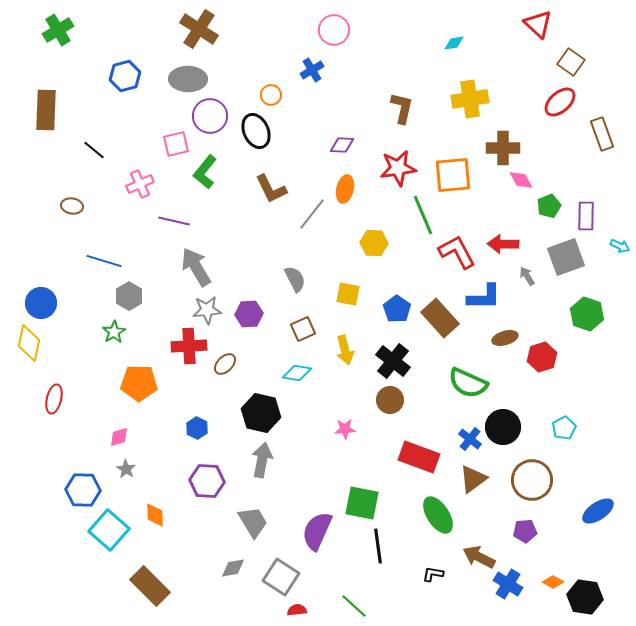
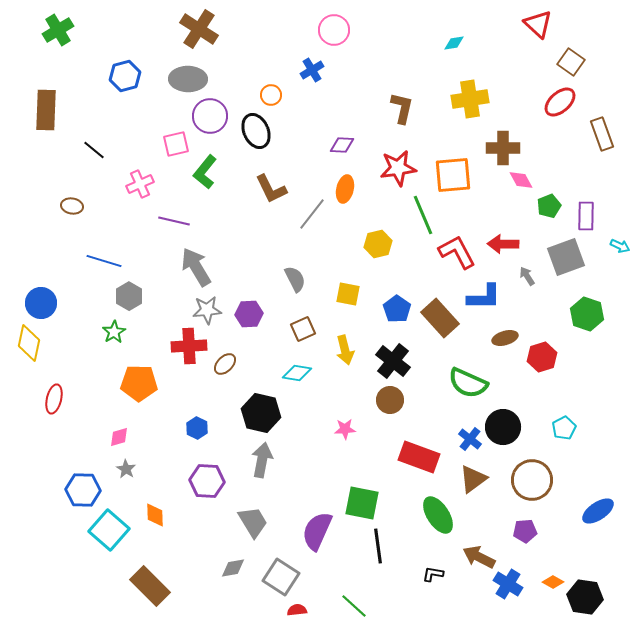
yellow hexagon at (374, 243): moved 4 px right, 1 px down; rotated 16 degrees counterclockwise
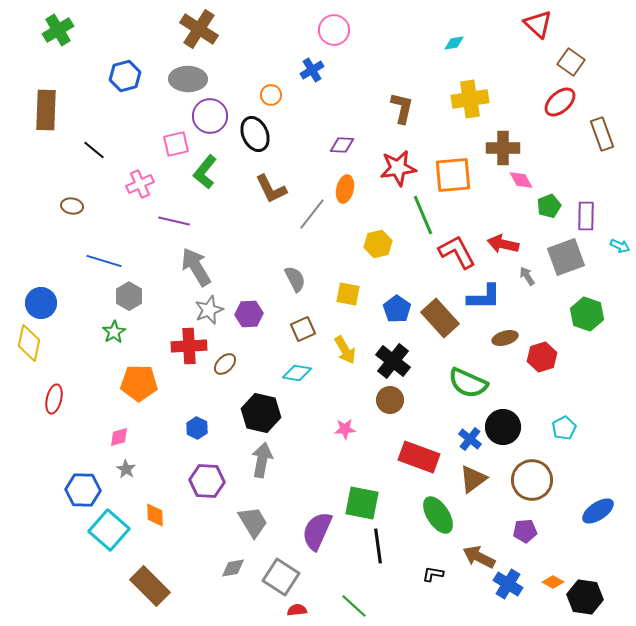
black ellipse at (256, 131): moved 1 px left, 3 px down
red arrow at (503, 244): rotated 12 degrees clockwise
gray star at (207, 310): moved 2 px right; rotated 16 degrees counterclockwise
yellow arrow at (345, 350): rotated 16 degrees counterclockwise
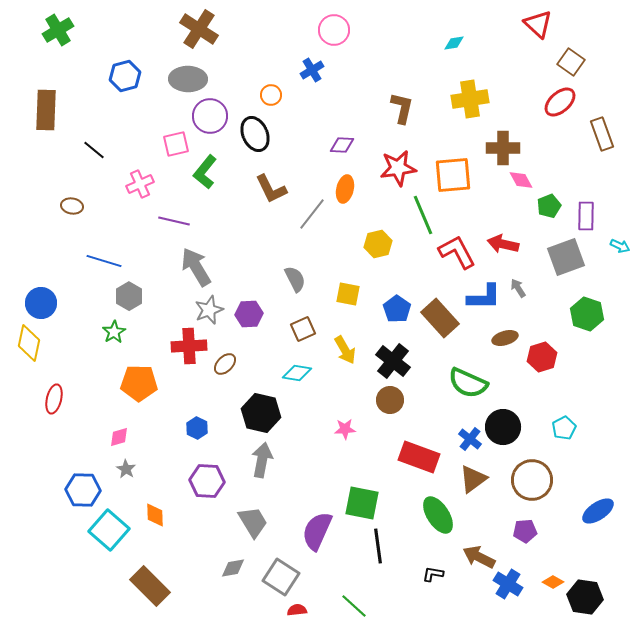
gray arrow at (527, 276): moved 9 px left, 12 px down
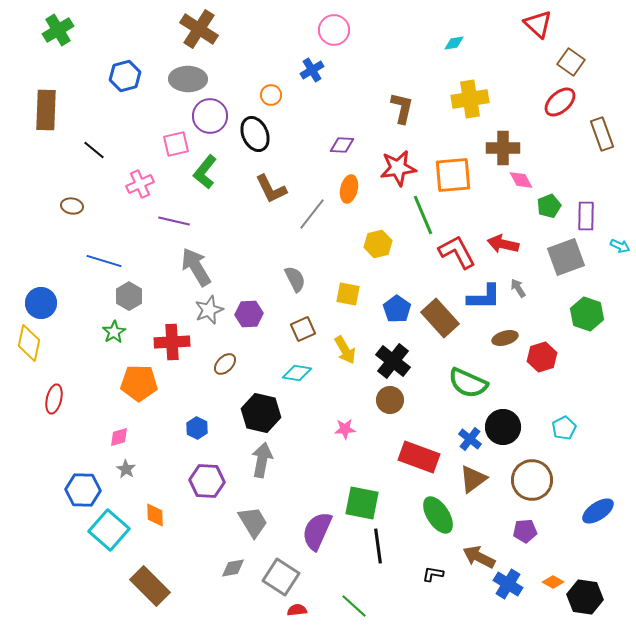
orange ellipse at (345, 189): moved 4 px right
red cross at (189, 346): moved 17 px left, 4 px up
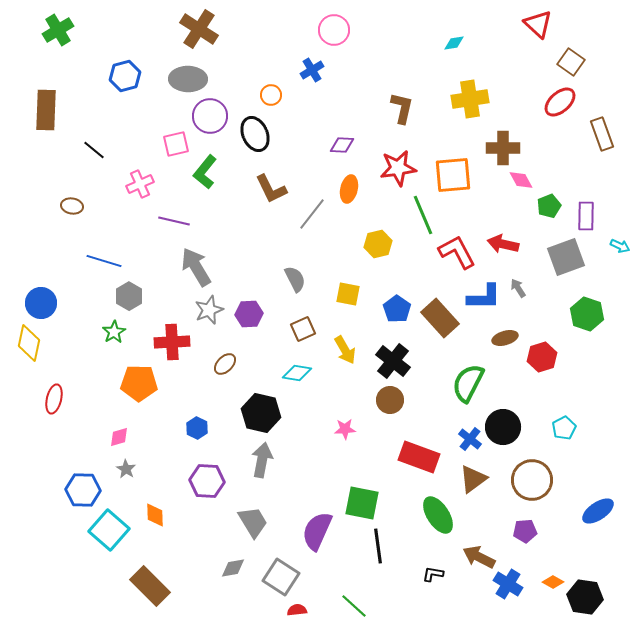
green semicircle at (468, 383): rotated 93 degrees clockwise
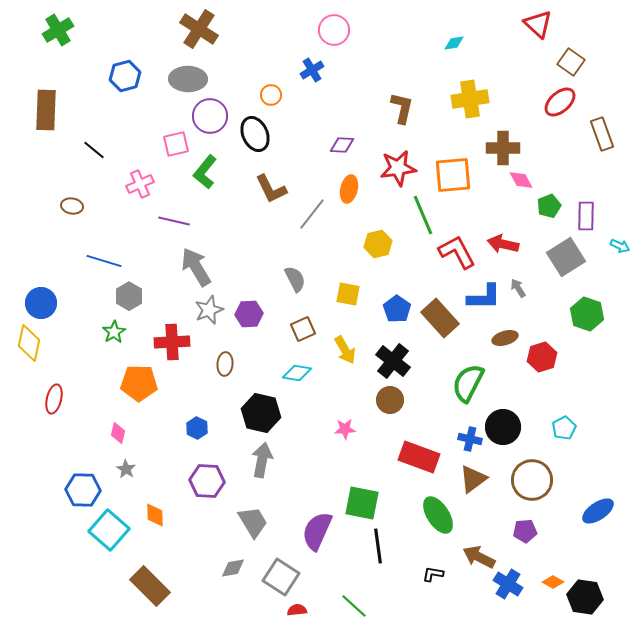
gray square at (566, 257): rotated 12 degrees counterclockwise
brown ellipse at (225, 364): rotated 40 degrees counterclockwise
pink diamond at (119, 437): moved 1 px left, 4 px up; rotated 60 degrees counterclockwise
blue cross at (470, 439): rotated 25 degrees counterclockwise
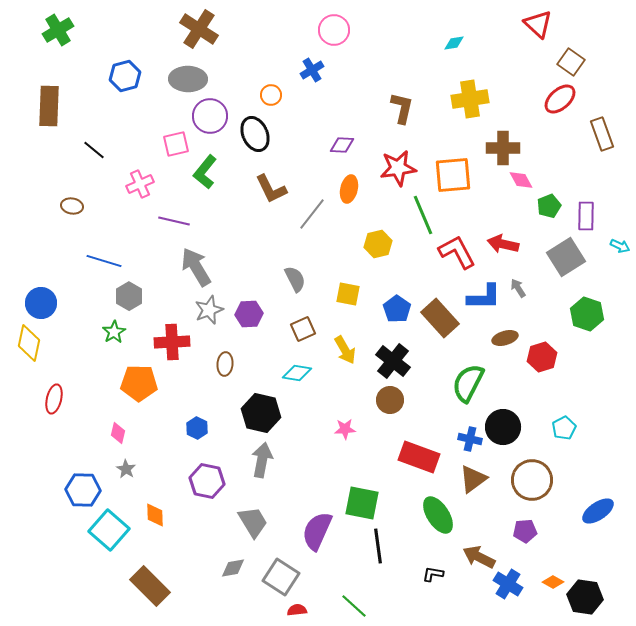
red ellipse at (560, 102): moved 3 px up
brown rectangle at (46, 110): moved 3 px right, 4 px up
purple hexagon at (207, 481): rotated 8 degrees clockwise
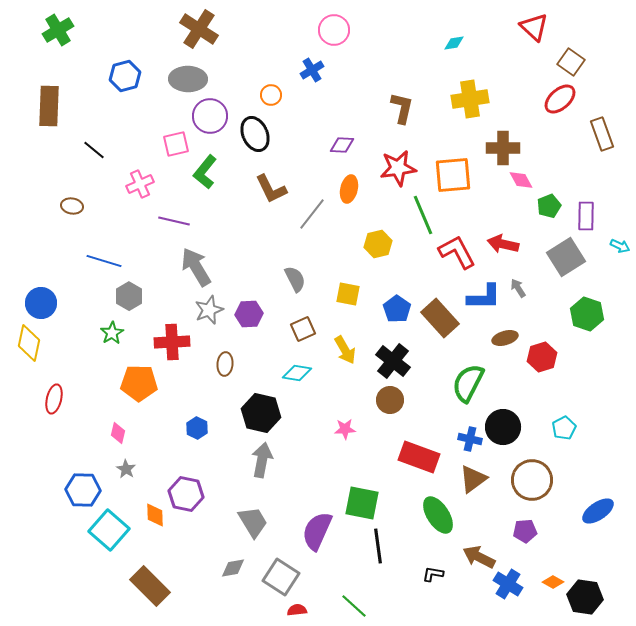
red triangle at (538, 24): moved 4 px left, 3 px down
green star at (114, 332): moved 2 px left, 1 px down
purple hexagon at (207, 481): moved 21 px left, 13 px down
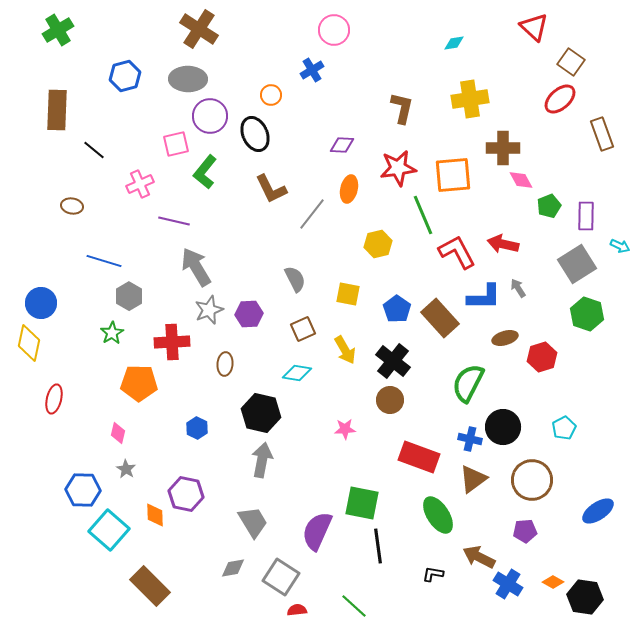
brown rectangle at (49, 106): moved 8 px right, 4 px down
gray square at (566, 257): moved 11 px right, 7 px down
